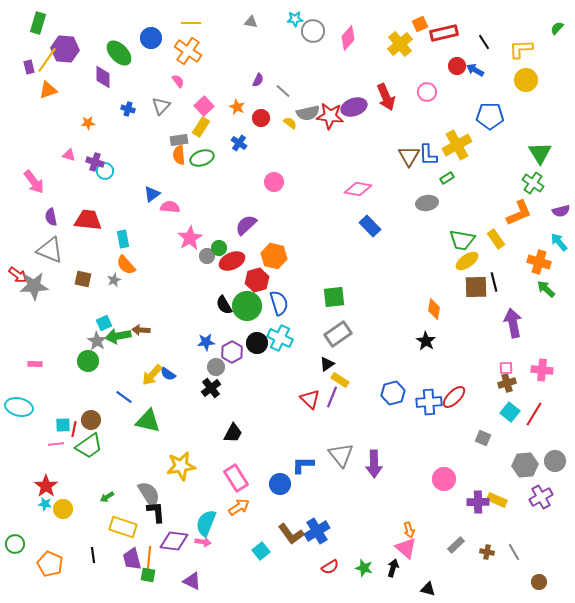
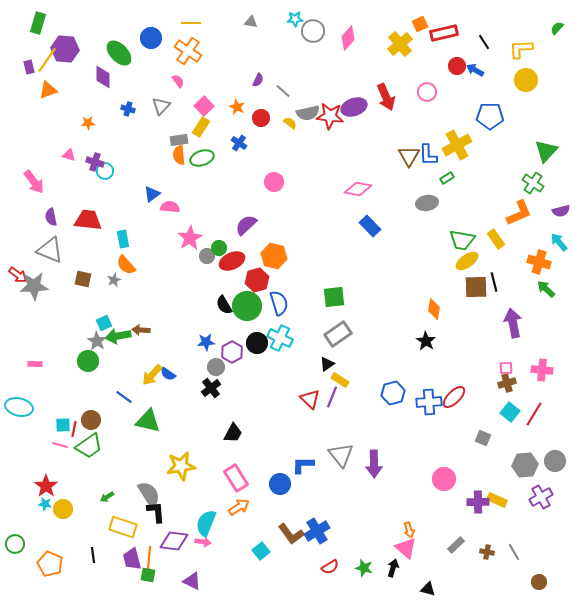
green triangle at (540, 153): moved 6 px right, 2 px up; rotated 15 degrees clockwise
pink line at (56, 444): moved 4 px right, 1 px down; rotated 21 degrees clockwise
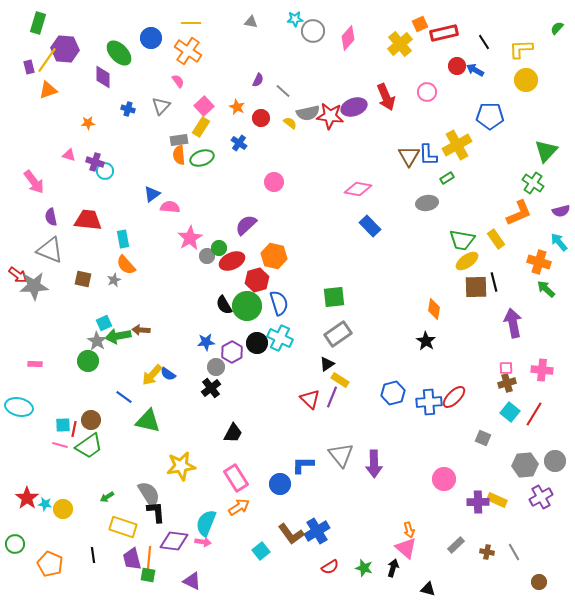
red star at (46, 486): moved 19 px left, 12 px down
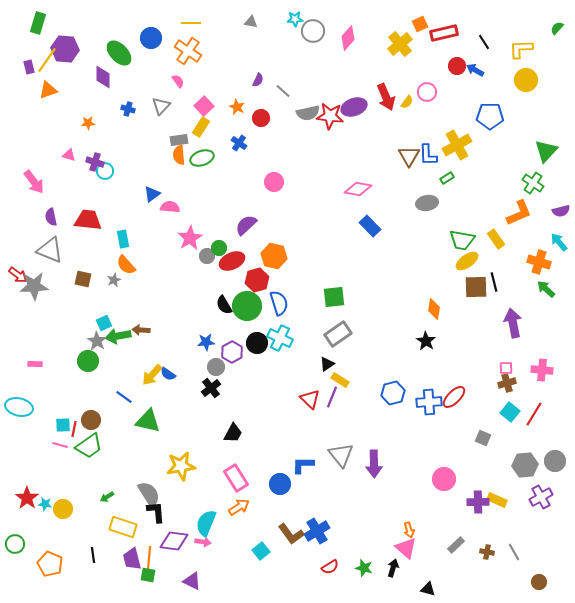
yellow semicircle at (290, 123): moved 117 px right, 21 px up; rotated 88 degrees clockwise
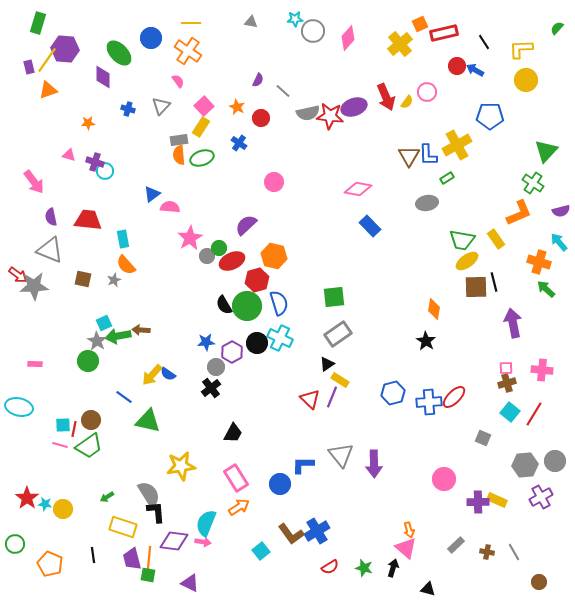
purple triangle at (192, 581): moved 2 px left, 2 px down
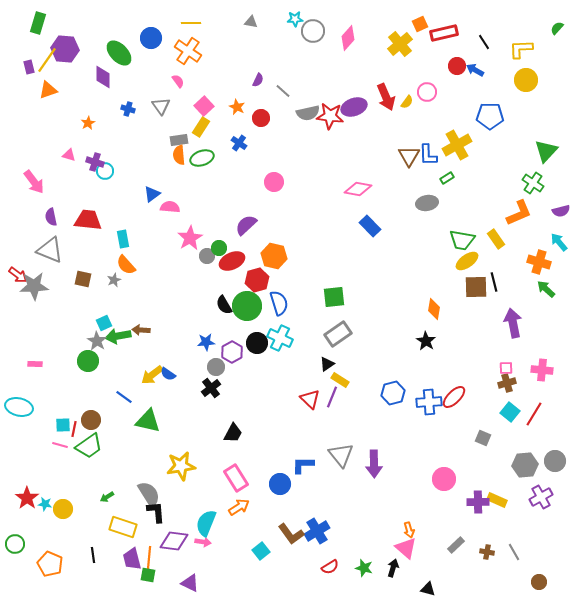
gray triangle at (161, 106): rotated 18 degrees counterclockwise
orange star at (88, 123): rotated 24 degrees counterclockwise
yellow arrow at (152, 375): rotated 10 degrees clockwise
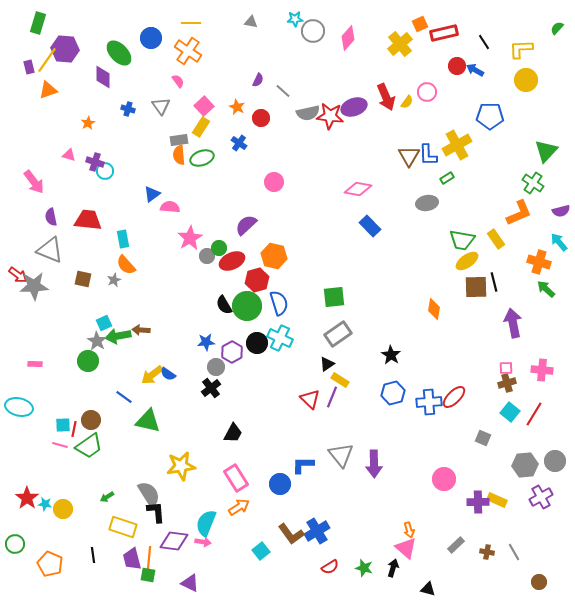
black star at (426, 341): moved 35 px left, 14 px down
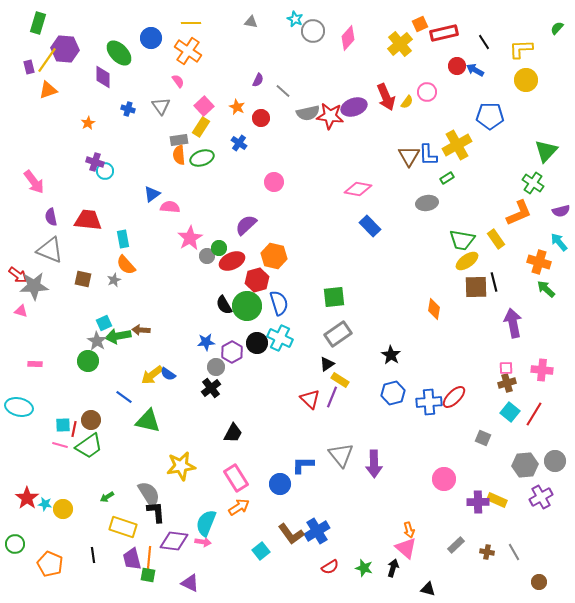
cyan star at (295, 19): rotated 28 degrees clockwise
pink triangle at (69, 155): moved 48 px left, 156 px down
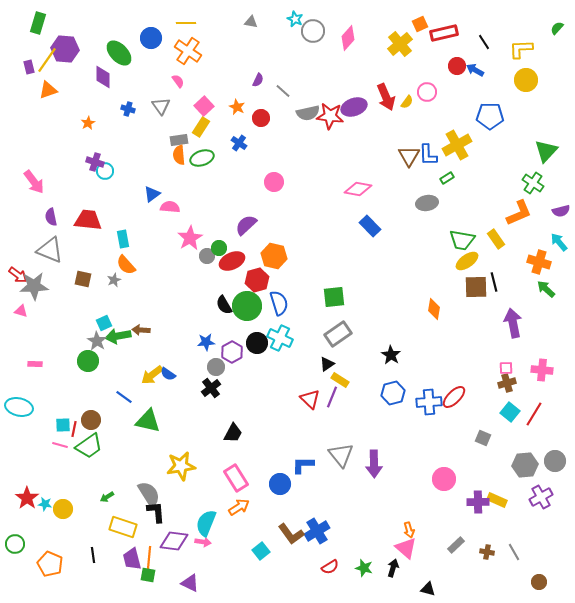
yellow line at (191, 23): moved 5 px left
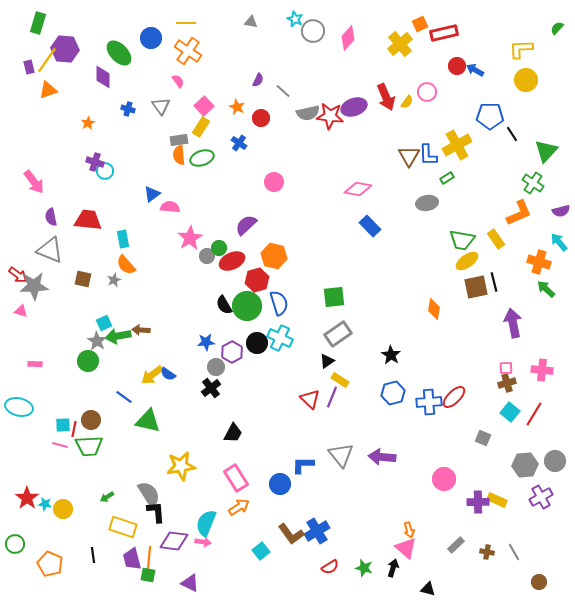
black line at (484, 42): moved 28 px right, 92 px down
brown square at (476, 287): rotated 10 degrees counterclockwise
black triangle at (327, 364): moved 3 px up
green trapezoid at (89, 446): rotated 32 degrees clockwise
purple arrow at (374, 464): moved 8 px right, 7 px up; rotated 96 degrees clockwise
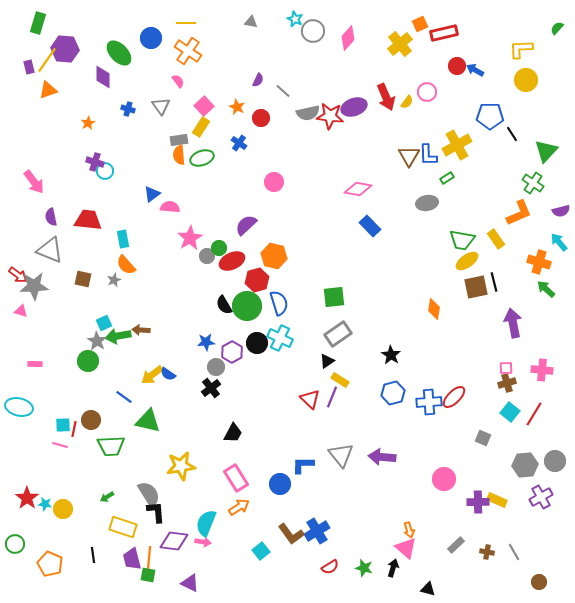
green trapezoid at (89, 446): moved 22 px right
